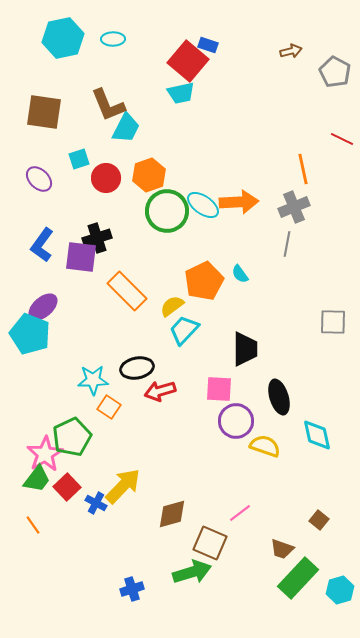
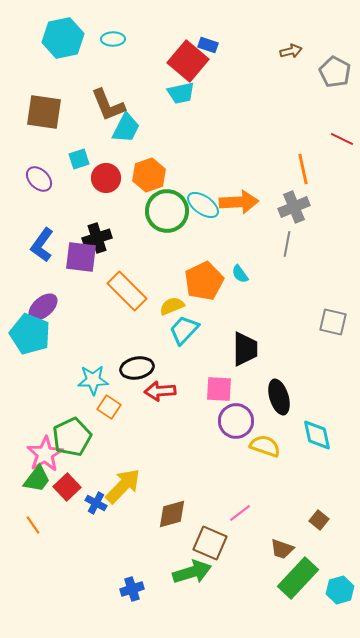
yellow semicircle at (172, 306): rotated 15 degrees clockwise
gray square at (333, 322): rotated 12 degrees clockwise
red arrow at (160, 391): rotated 12 degrees clockwise
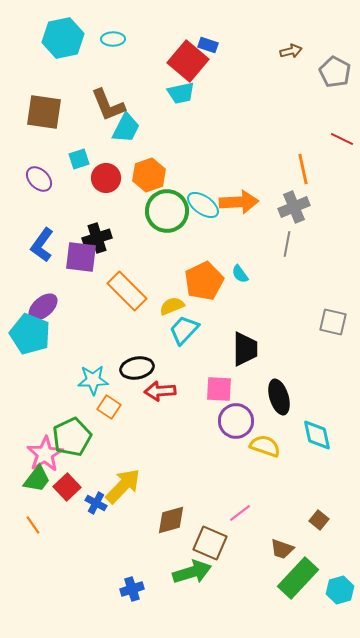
brown diamond at (172, 514): moved 1 px left, 6 px down
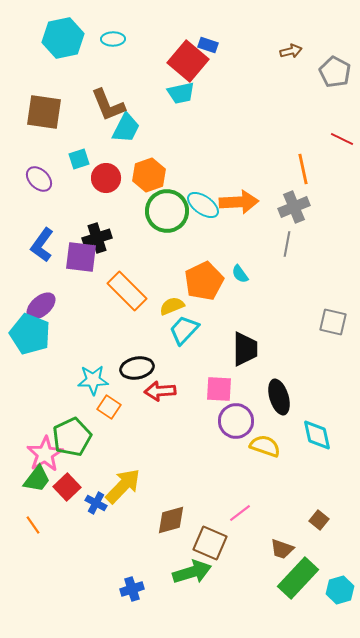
purple ellipse at (43, 307): moved 2 px left, 1 px up
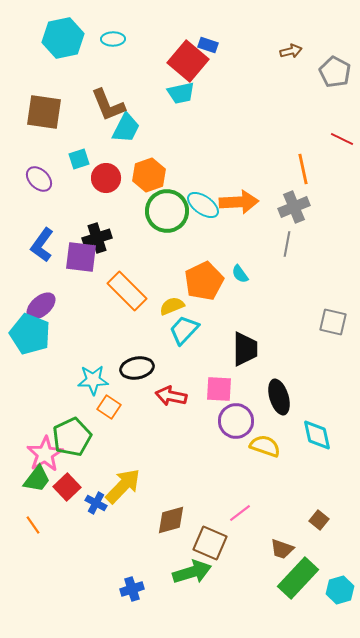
red arrow at (160, 391): moved 11 px right, 5 px down; rotated 16 degrees clockwise
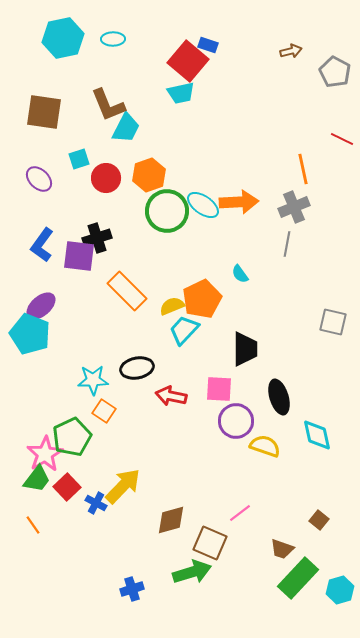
purple square at (81, 257): moved 2 px left, 1 px up
orange pentagon at (204, 281): moved 2 px left, 18 px down
orange square at (109, 407): moved 5 px left, 4 px down
